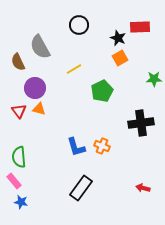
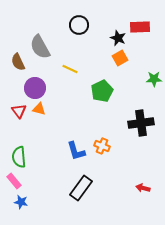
yellow line: moved 4 px left; rotated 56 degrees clockwise
blue L-shape: moved 4 px down
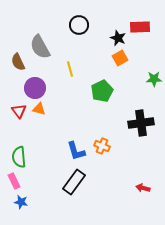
yellow line: rotated 49 degrees clockwise
pink rectangle: rotated 14 degrees clockwise
black rectangle: moved 7 px left, 6 px up
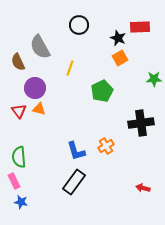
yellow line: moved 1 px up; rotated 35 degrees clockwise
orange cross: moved 4 px right; rotated 35 degrees clockwise
